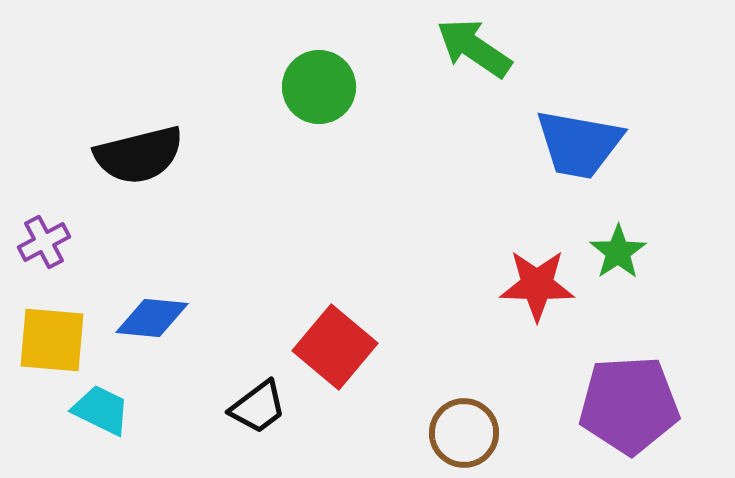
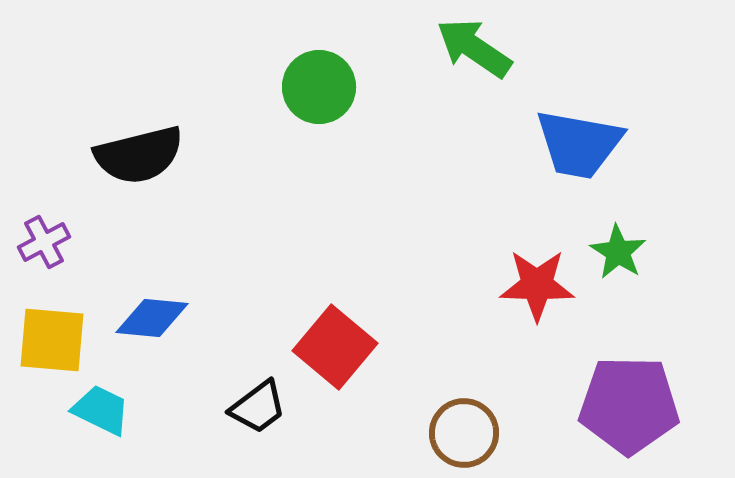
green star: rotated 6 degrees counterclockwise
purple pentagon: rotated 4 degrees clockwise
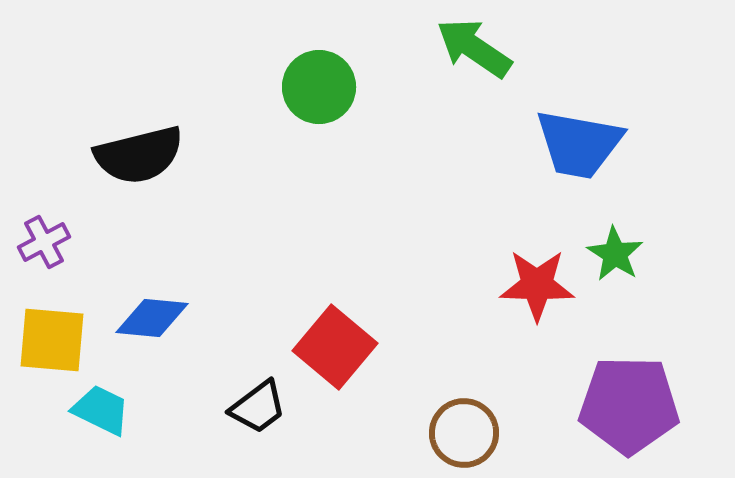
green star: moved 3 px left, 2 px down
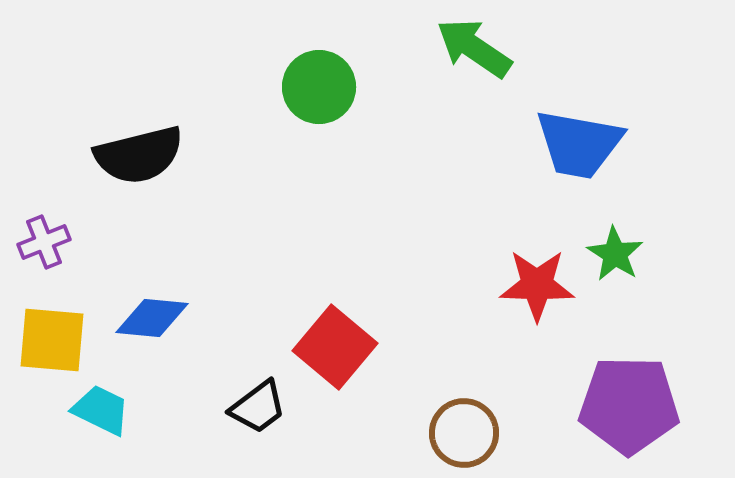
purple cross: rotated 6 degrees clockwise
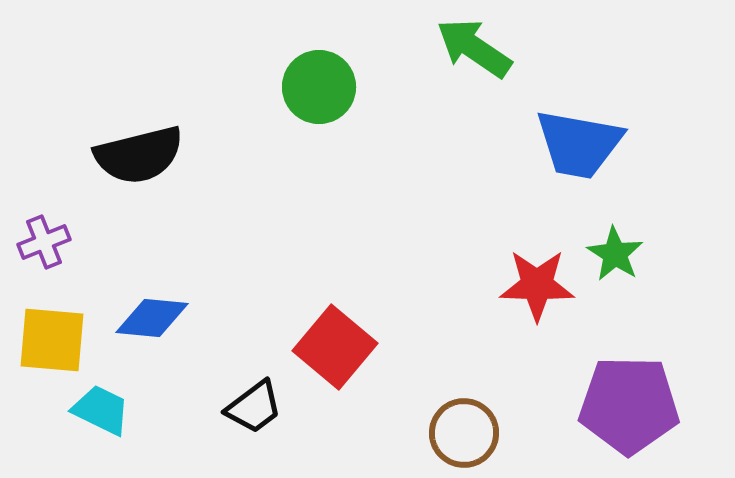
black trapezoid: moved 4 px left
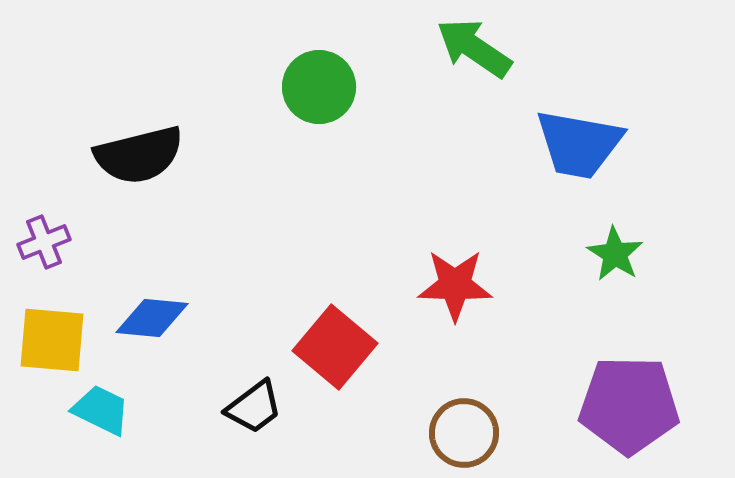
red star: moved 82 px left
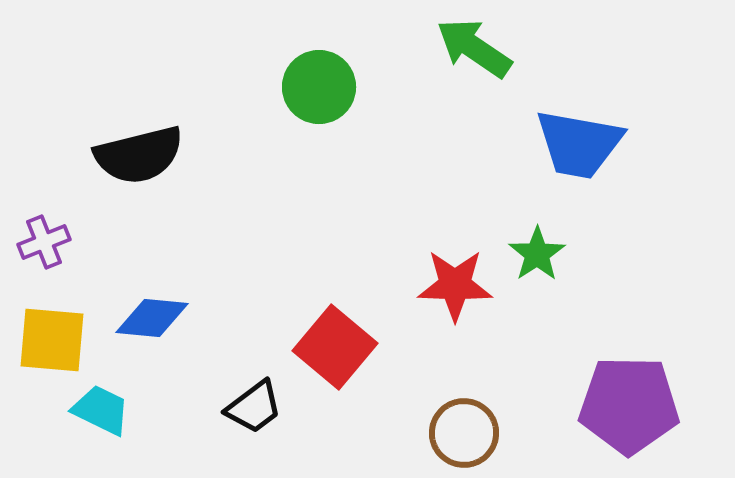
green star: moved 78 px left; rotated 6 degrees clockwise
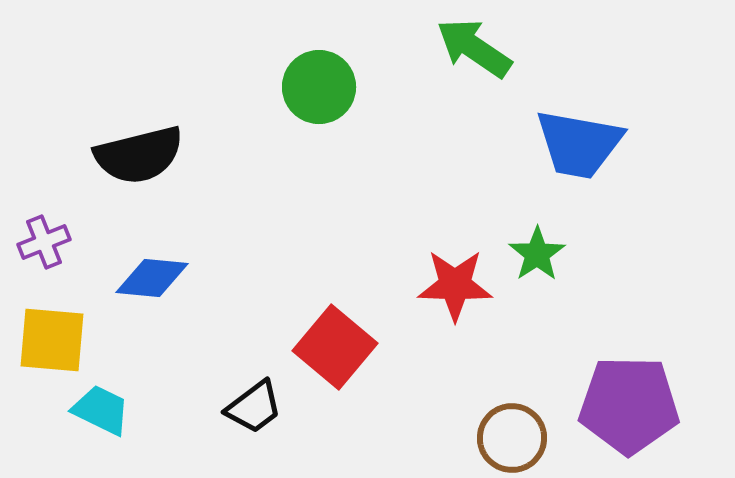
blue diamond: moved 40 px up
brown circle: moved 48 px right, 5 px down
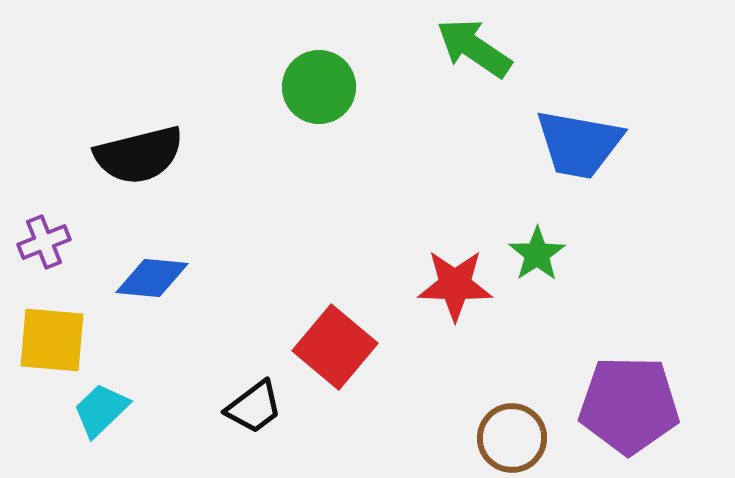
cyan trapezoid: rotated 70 degrees counterclockwise
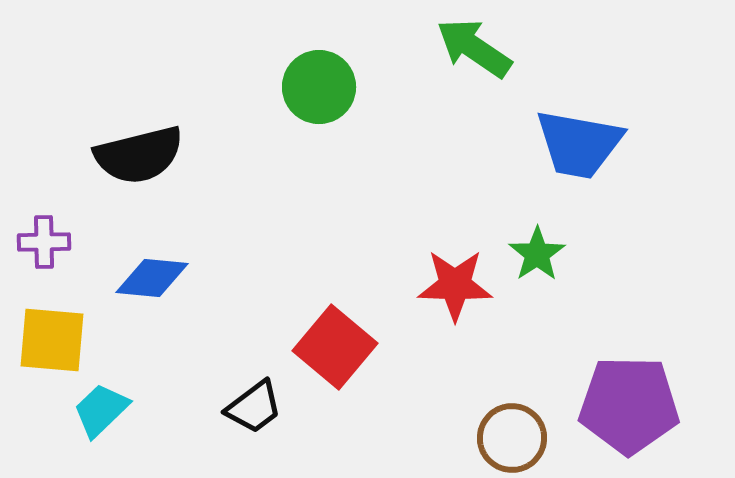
purple cross: rotated 21 degrees clockwise
